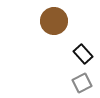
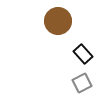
brown circle: moved 4 px right
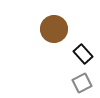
brown circle: moved 4 px left, 8 px down
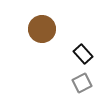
brown circle: moved 12 px left
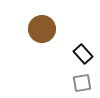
gray square: rotated 18 degrees clockwise
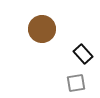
gray square: moved 6 px left
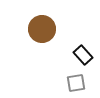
black rectangle: moved 1 px down
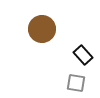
gray square: rotated 18 degrees clockwise
